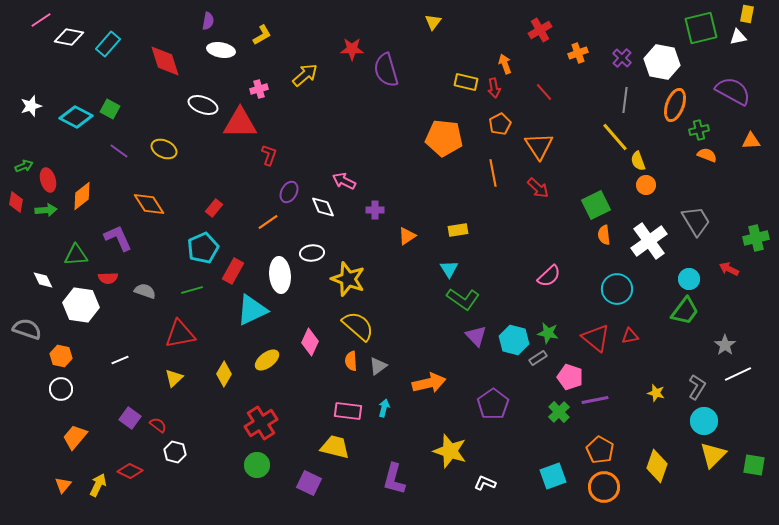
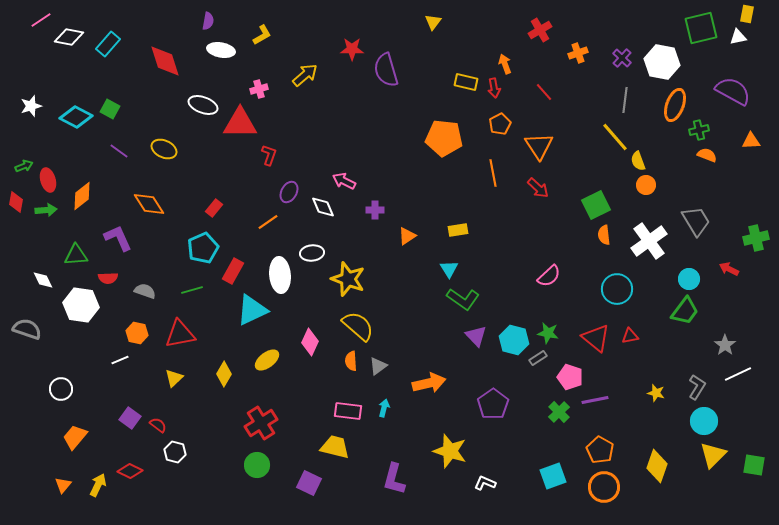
orange hexagon at (61, 356): moved 76 px right, 23 px up
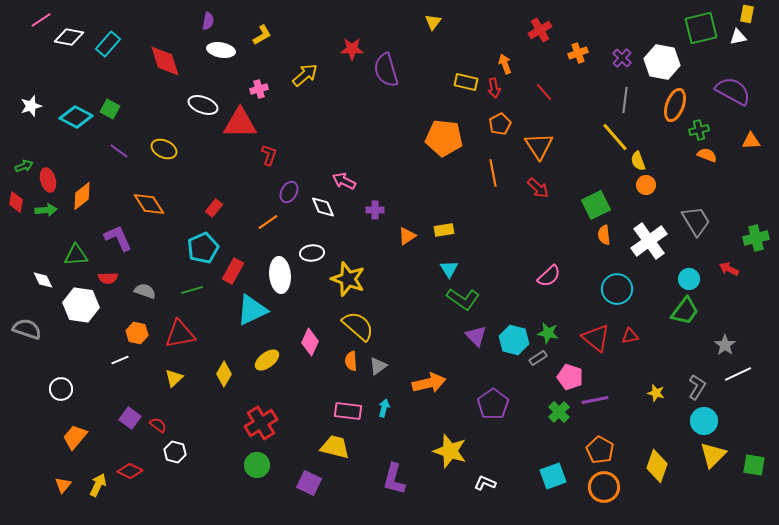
yellow rectangle at (458, 230): moved 14 px left
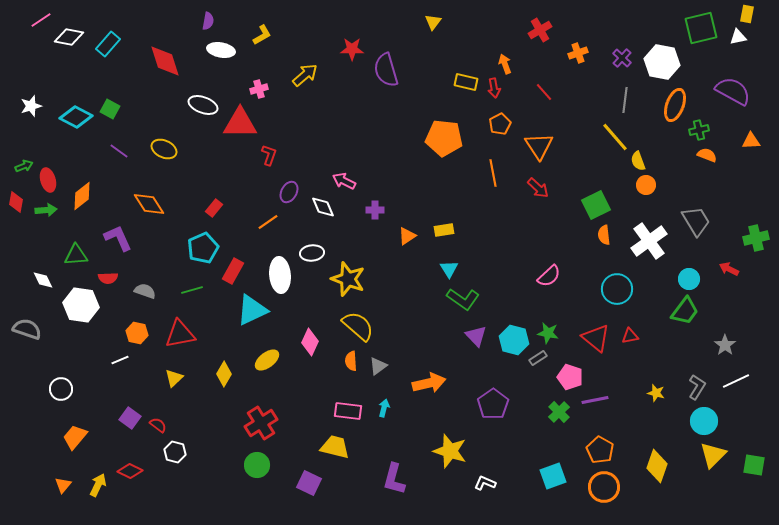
white line at (738, 374): moved 2 px left, 7 px down
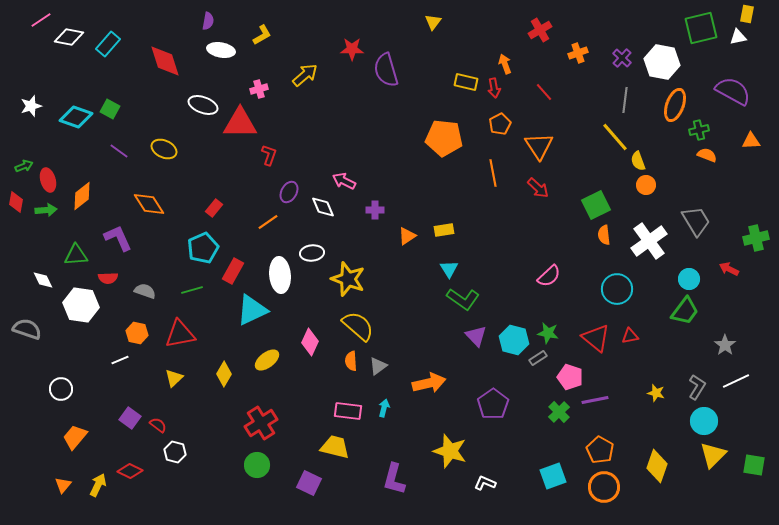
cyan diamond at (76, 117): rotated 8 degrees counterclockwise
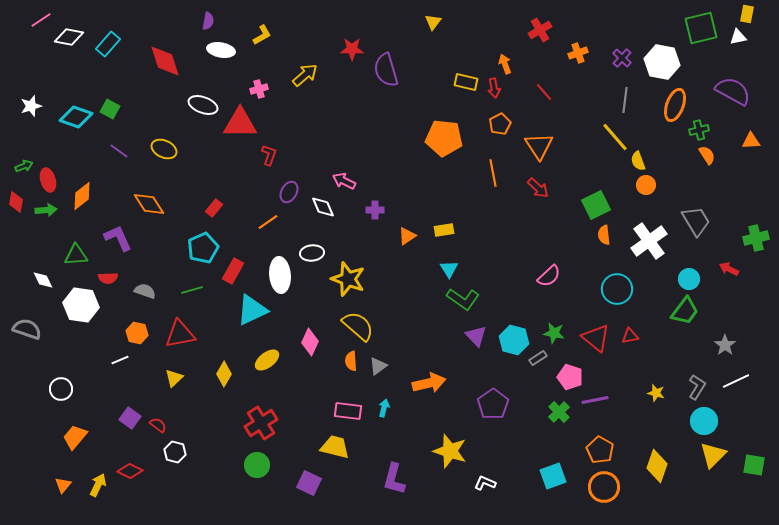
orange semicircle at (707, 155): rotated 36 degrees clockwise
green star at (548, 333): moved 6 px right
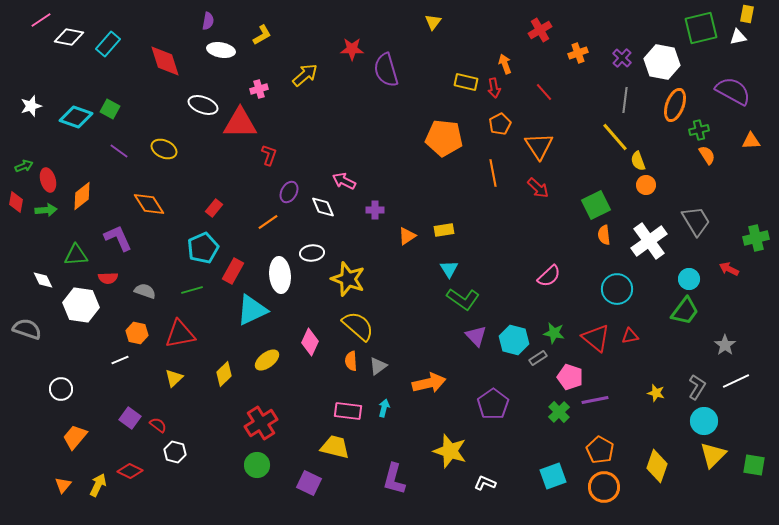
yellow diamond at (224, 374): rotated 15 degrees clockwise
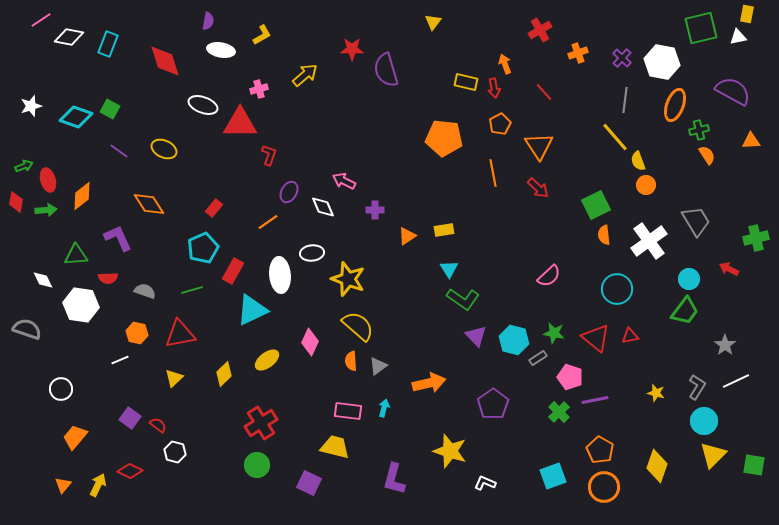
cyan rectangle at (108, 44): rotated 20 degrees counterclockwise
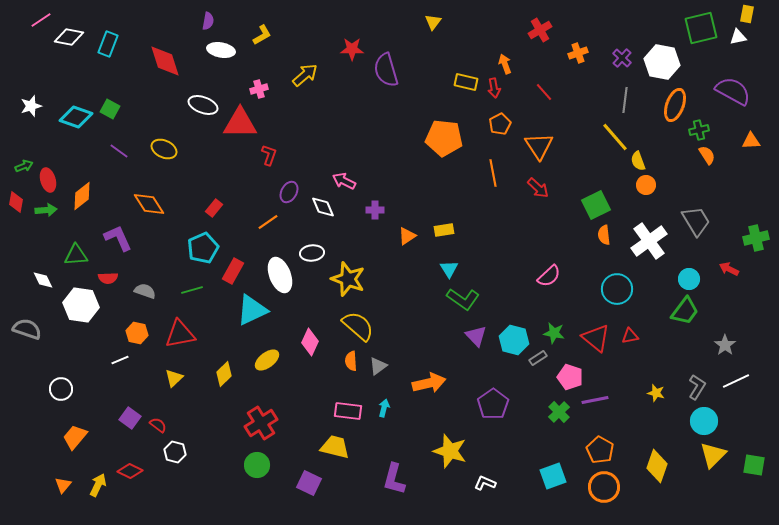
white ellipse at (280, 275): rotated 16 degrees counterclockwise
